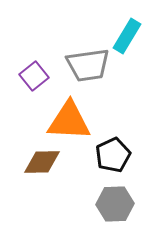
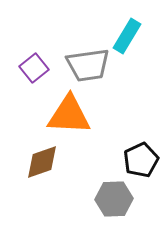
purple square: moved 8 px up
orange triangle: moved 6 px up
black pentagon: moved 28 px right, 5 px down
brown diamond: rotated 18 degrees counterclockwise
gray hexagon: moved 1 px left, 5 px up
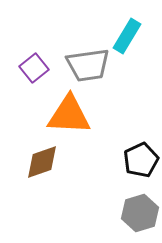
gray hexagon: moved 26 px right, 14 px down; rotated 15 degrees counterclockwise
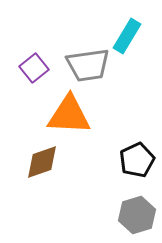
black pentagon: moved 4 px left
gray hexagon: moved 3 px left, 2 px down
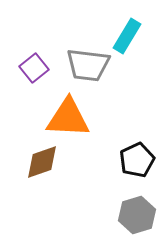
gray trapezoid: rotated 15 degrees clockwise
orange triangle: moved 1 px left, 3 px down
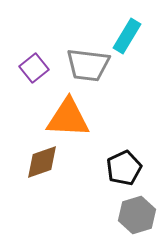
black pentagon: moved 13 px left, 8 px down
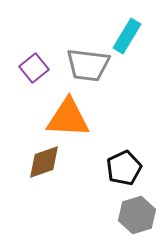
brown diamond: moved 2 px right
